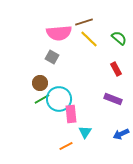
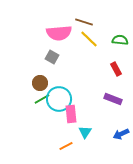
brown line: rotated 36 degrees clockwise
green semicircle: moved 1 px right, 2 px down; rotated 35 degrees counterclockwise
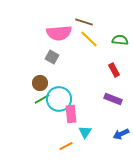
red rectangle: moved 2 px left, 1 px down
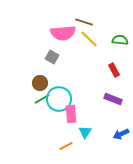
pink semicircle: moved 4 px right
